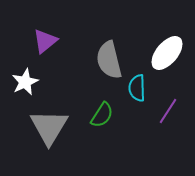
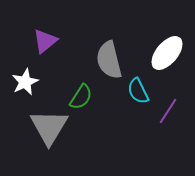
cyan semicircle: moved 1 px right, 3 px down; rotated 24 degrees counterclockwise
green semicircle: moved 21 px left, 18 px up
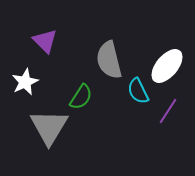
purple triangle: rotated 36 degrees counterclockwise
white ellipse: moved 13 px down
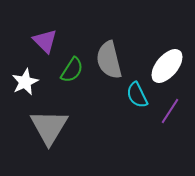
cyan semicircle: moved 1 px left, 4 px down
green semicircle: moved 9 px left, 27 px up
purple line: moved 2 px right
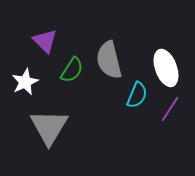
white ellipse: moved 1 px left, 2 px down; rotated 60 degrees counterclockwise
cyan semicircle: rotated 132 degrees counterclockwise
purple line: moved 2 px up
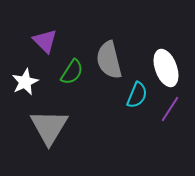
green semicircle: moved 2 px down
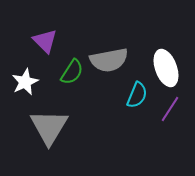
gray semicircle: rotated 87 degrees counterclockwise
